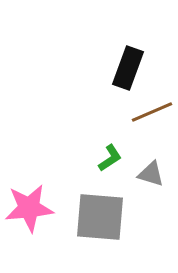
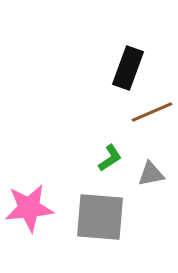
gray triangle: rotated 28 degrees counterclockwise
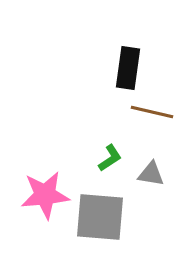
black rectangle: rotated 12 degrees counterclockwise
brown line: rotated 36 degrees clockwise
gray triangle: rotated 20 degrees clockwise
pink star: moved 16 px right, 13 px up
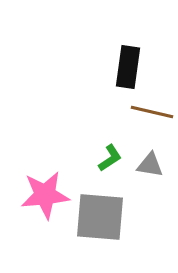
black rectangle: moved 1 px up
gray triangle: moved 1 px left, 9 px up
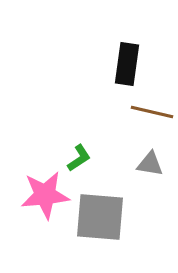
black rectangle: moved 1 px left, 3 px up
green L-shape: moved 31 px left
gray triangle: moved 1 px up
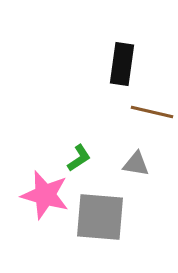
black rectangle: moved 5 px left
gray triangle: moved 14 px left
pink star: rotated 21 degrees clockwise
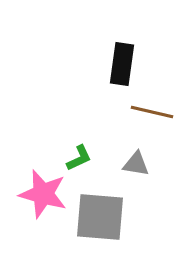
green L-shape: rotated 8 degrees clockwise
pink star: moved 2 px left, 1 px up
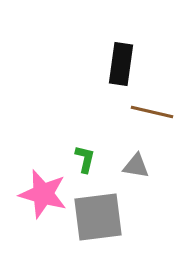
black rectangle: moved 1 px left
green L-shape: moved 6 px right, 1 px down; rotated 52 degrees counterclockwise
gray triangle: moved 2 px down
gray square: moved 2 px left; rotated 12 degrees counterclockwise
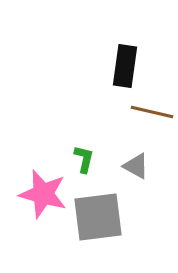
black rectangle: moved 4 px right, 2 px down
green L-shape: moved 1 px left
gray triangle: rotated 20 degrees clockwise
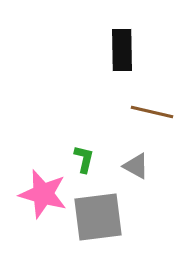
black rectangle: moved 3 px left, 16 px up; rotated 9 degrees counterclockwise
